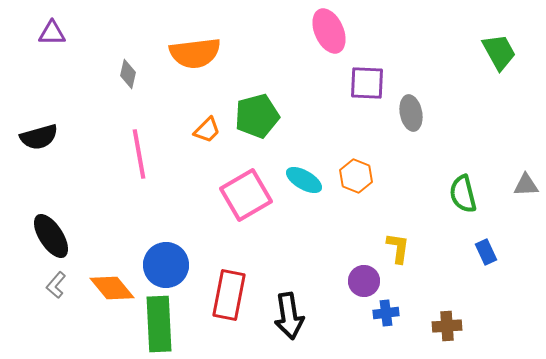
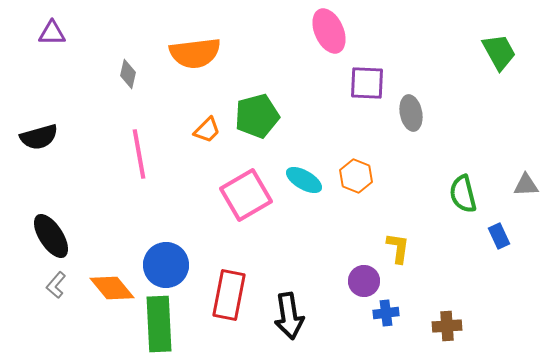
blue rectangle: moved 13 px right, 16 px up
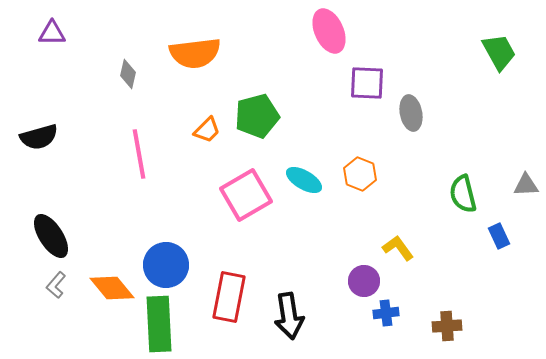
orange hexagon: moved 4 px right, 2 px up
yellow L-shape: rotated 44 degrees counterclockwise
red rectangle: moved 2 px down
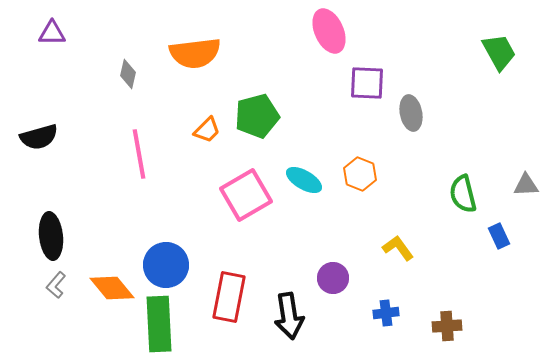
black ellipse: rotated 27 degrees clockwise
purple circle: moved 31 px left, 3 px up
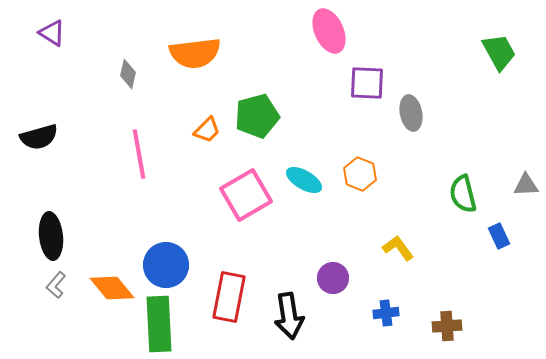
purple triangle: rotated 32 degrees clockwise
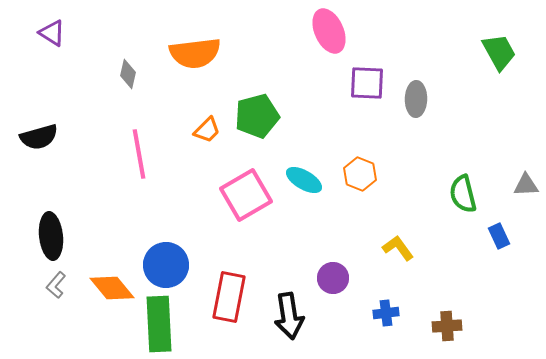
gray ellipse: moved 5 px right, 14 px up; rotated 12 degrees clockwise
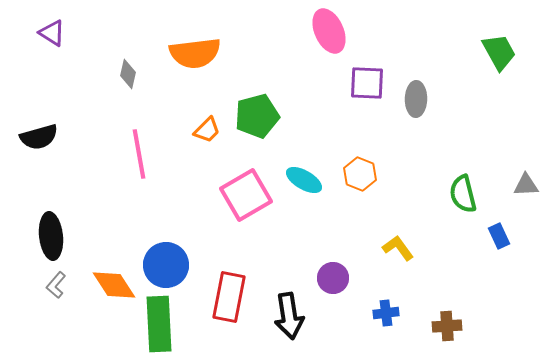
orange diamond: moved 2 px right, 3 px up; rotated 6 degrees clockwise
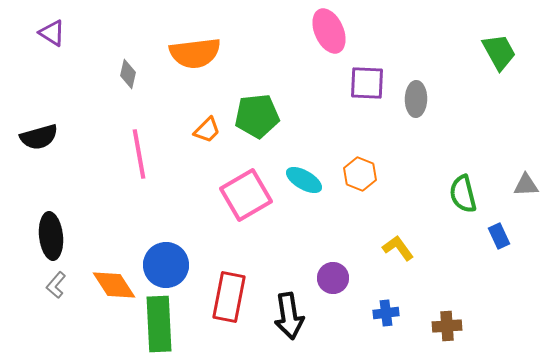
green pentagon: rotated 9 degrees clockwise
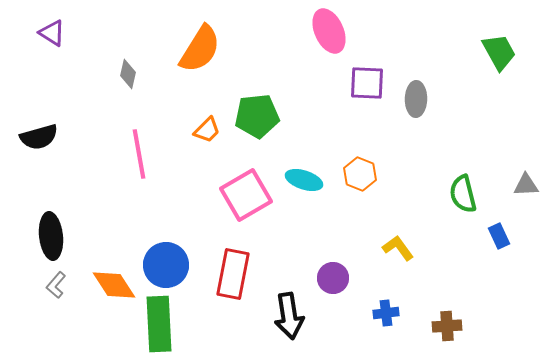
orange semicircle: moved 5 px right, 4 px up; rotated 51 degrees counterclockwise
cyan ellipse: rotated 12 degrees counterclockwise
red rectangle: moved 4 px right, 23 px up
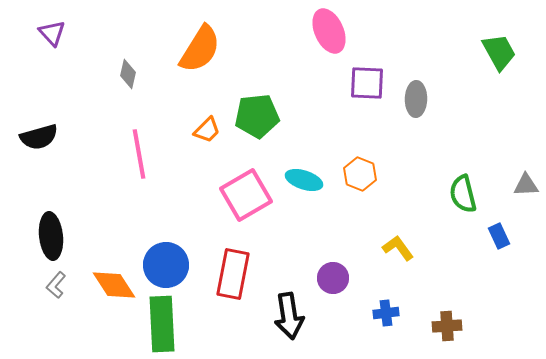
purple triangle: rotated 16 degrees clockwise
green rectangle: moved 3 px right
